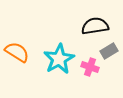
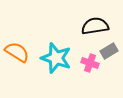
cyan star: moved 3 px left, 1 px up; rotated 24 degrees counterclockwise
pink cross: moved 4 px up
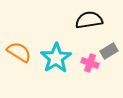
black semicircle: moved 6 px left, 6 px up
orange semicircle: moved 2 px right
cyan star: rotated 20 degrees clockwise
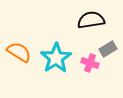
black semicircle: moved 2 px right
gray rectangle: moved 1 px left, 2 px up
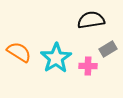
pink cross: moved 2 px left, 3 px down; rotated 18 degrees counterclockwise
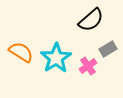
black semicircle: rotated 148 degrees clockwise
orange semicircle: moved 2 px right
pink cross: rotated 36 degrees counterclockwise
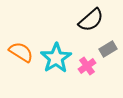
pink cross: moved 1 px left
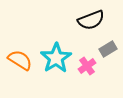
black semicircle: rotated 20 degrees clockwise
orange semicircle: moved 1 px left, 8 px down
